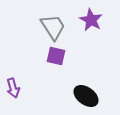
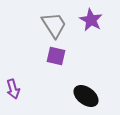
gray trapezoid: moved 1 px right, 2 px up
purple arrow: moved 1 px down
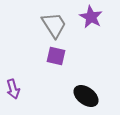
purple star: moved 3 px up
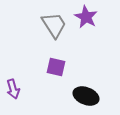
purple star: moved 5 px left
purple square: moved 11 px down
black ellipse: rotated 15 degrees counterclockwise
